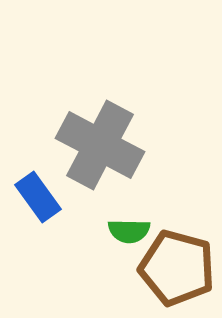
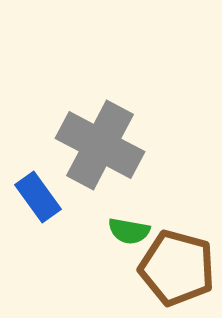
green semicircle: rotated 9 degrees clockwise
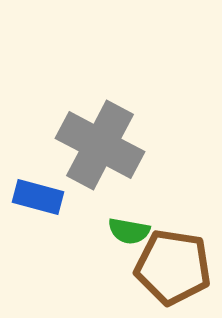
blue rectangle: rotated 39 degrees counterclockwise
brown pentagon: moved 4 px left, 1 px up; rotated 6 degrees counterclockwise
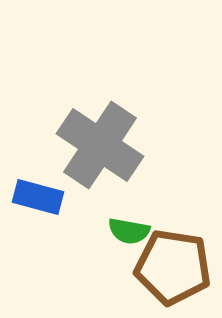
gray cross: rotated 6 degrees clockwise
